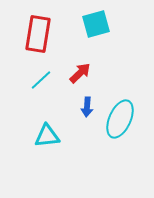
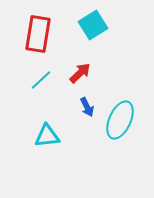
cyan square: moved 3 px left, 1 px down; rotated 16 degrees counterclockwise
blue arrow: rotated 30 degrees counterclockwise
cyan ellipse: moved 1 px down
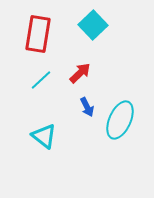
cyan square: rotated 12 degrees counterclockwise
cyan triangle: moved 3 px left; rotated 44 degrees clockwise
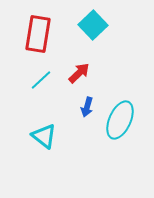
red arrow: moved 1 px left
blue arrow: rotated 42 degrees clockwise
